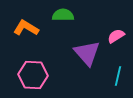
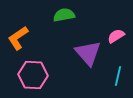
green semicircle: moved 1 px right; rotated 10 degrees counterclockwise
orange L-shape: moved 8 px left, 10 px down; rotated 65 degrees counterclockwise
purple triangle: moved 1 px right
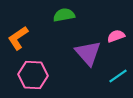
pink semicircle: rotated 12 degrees clockwise
cyan line: rotated 42 degrees clockwise
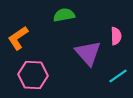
pink semicircle: rotated 108 degrees clockwise
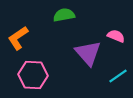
pink semicircle: rotated 66 degrees counterclockwise
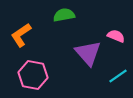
orange L-shape: moved 3 px right, 3 px up
pink hexagon: rotated 8 degrees clockwise
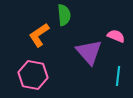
green semicircle: rotated 95 degrees clockwise
orange L-shape: moved 18 px right
purple triangle: moved 1 px right, 1 px up
cyan line: rotated 48 degrees counterclockwise
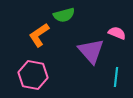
green semicircle: rotated 80 degrees clockwise
pink semicircle: moved 1 px right, 3 px up
purple triangle: moved 2 px right, 1 px up
cyan line: moved 2 px left, 1 px down
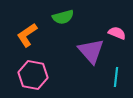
green semicircle: moved 1 px left, 2 px down
orange L-shape: moved 12 px left
